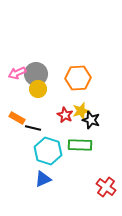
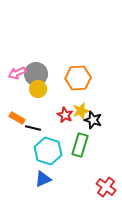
black star: moved 2 px right
green rectangle: rotated 75 degrees counterclockwise
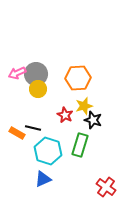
yellow star: moved 3 px right, 5 px up
orange rectangle: moved 15 px down
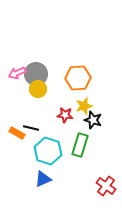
red star: rotated 21 degrees counterclockwise
black line: moved 2 px left
red cross: moved 1 px up
